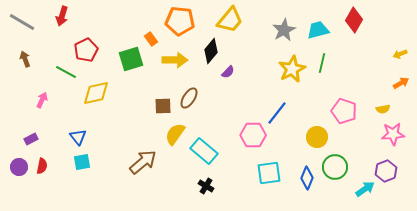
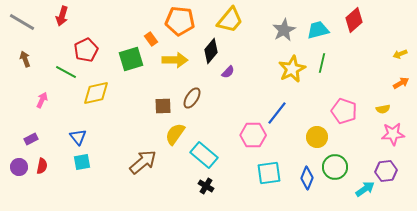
red diamond at (354, 20): rotated 20 degrees clockwise
brown ellipse at (189, 98): moved 3 px right
cyan rectangle at (204, 151): moved 4 px down
purple hexagon at (386, 171): rotated 15 degrees clockwise
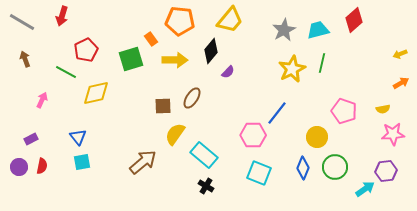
cyan square at (269, 173): moved 10 px left; rotated 30 degrees clockwise
blue diamond at (307, 178): moved 4 px left, 10 px up
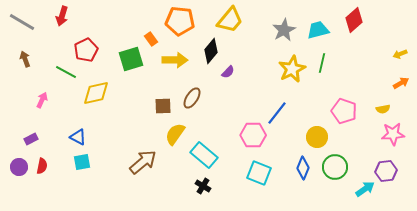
blue triangle at (78, 137): rotated 24 degrees counterclockwise
black cross at (206, 186): moved 3 px left
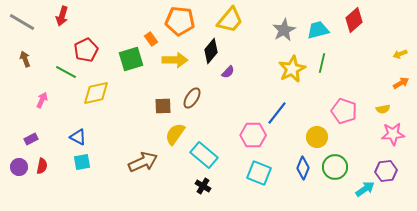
brown arrow at (143, 162): rotated 16 degrees clockwise
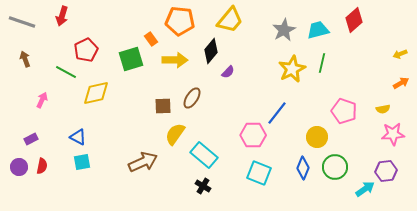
gray line at (22, 22): rotated 12 degrees counterclockwise
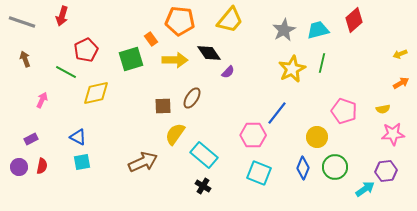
black diamond at (211, 51): moved 2 px left, 2 px down; rotated 75 degrees counterclockwise
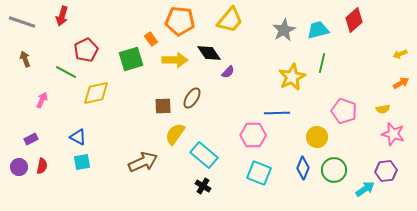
yellow star at (292, 69): moved 8 px down
blue line at (277, 113): rotated 50 degrees clockwise
pink star at (393, 134): rotated 20 degrees clockwise
green circle at (335, 167): moved 1 px left, 3 px down
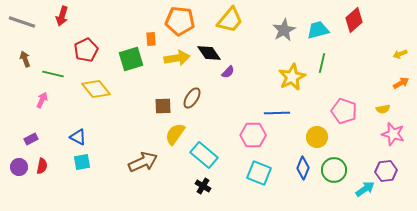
orange rectangle at (151, 39): rotated 32 degrees clockwise
yellow arrow at (175, 60): moved 2 px right, 2 px up; rotated 10 degrees counterclockwise
green line at (66, 72): moved 13 px left, 2 px down; rotated 15 degrees counterclockwise
yellow diamond at (96, 93): moved 4 px up; rotated 64 degrees clockwise
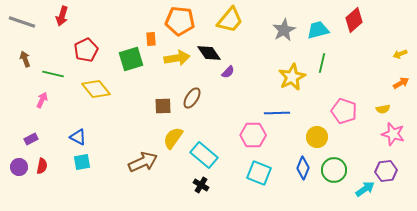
yellow semicircle at (175, 134): moved 2 px left, 4 px down
black cross at (203, 186): moved 2 px left, 1 px up
